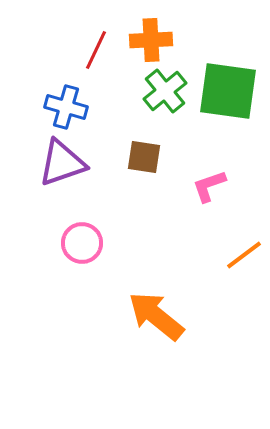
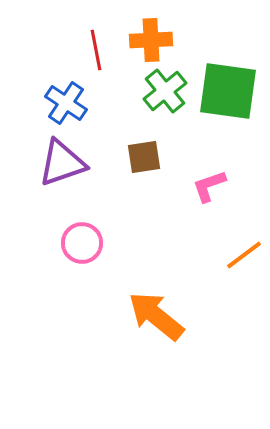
red line: rotated 36 degrees counterclockwise
blue cross: moved 4 px up; rotated 18 degrees clockwise
brown square: rotated 18 degrees counterclockwise
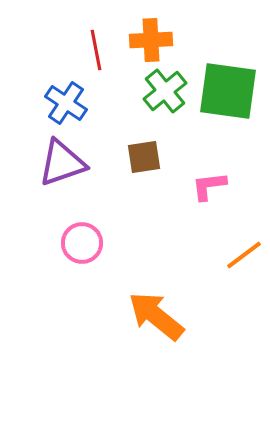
pink L-shape: rotated 12 degrees clockwise
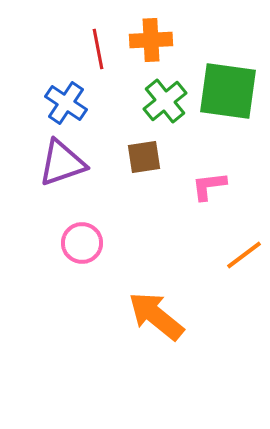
red line: moved 2 px right, 1 px up
green cross: moved 10 px down
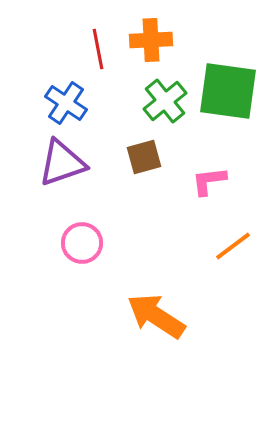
brown square: rotated 6 degrees counterclockwise
pink L-shape: moved 5 px up
orange line: moved 11 px left, 9 px up
orange arrow: rotated 6 degrees counterclockwise
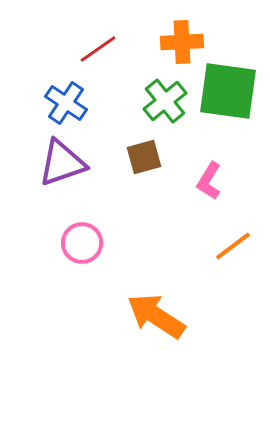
orange cross: moved 31 px right, 2 px down
red line: rotated 66 degrees clockwise
pink L-shape: rotated 51 degrees counterclockwise
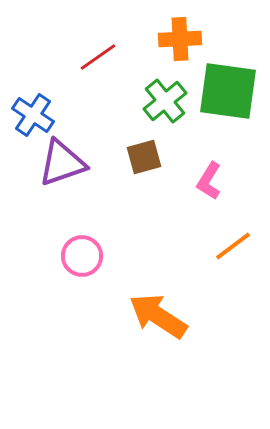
orange cross: moved 2 px left, 3 px up
red line: moved 8 px down
blue cross: moved 33 px left, 12 px down
pink circle: moved 13 px down
orange arrow: moved 2 px right
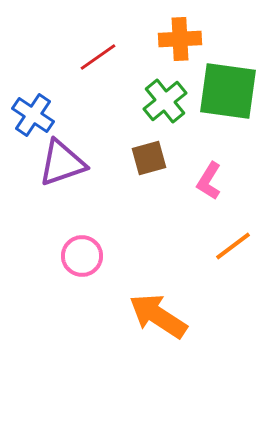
brown square: moved 5 px right, 1 px down
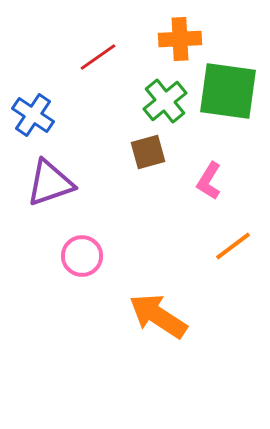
brown square: moved 1 px left, 6 px up
purple triangle: moved 12 px left, 20 px down
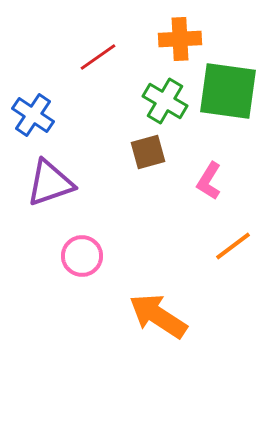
green cross: rotated 21 degrees counterclockwise
